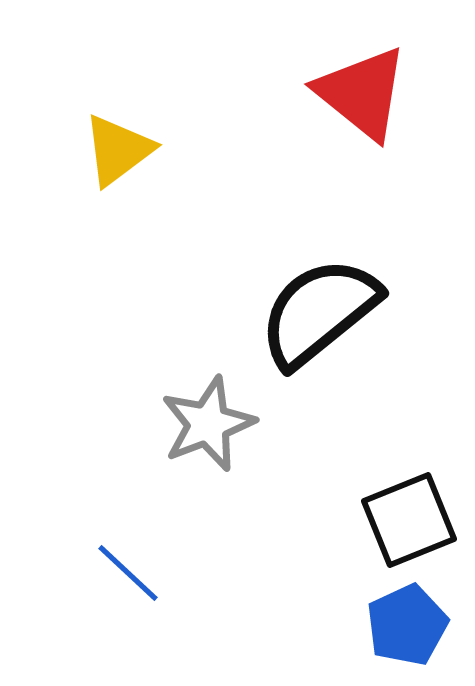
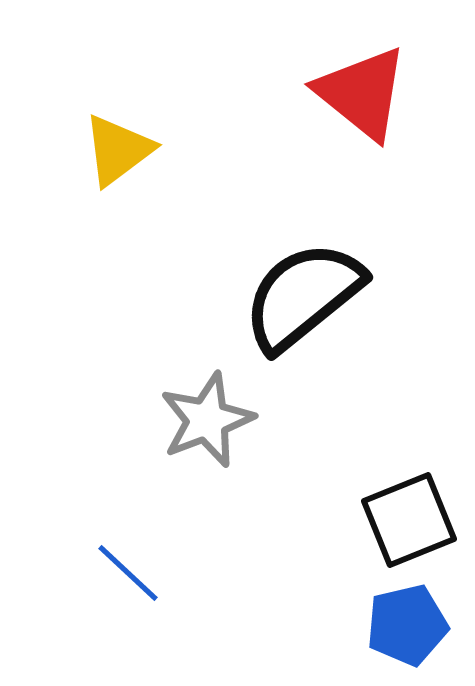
black semicircle: moved 16 px left, 16 px up
gray star: moved 1 px left, 4 px up
blue pentagon: rotated 12 degrees clockwise
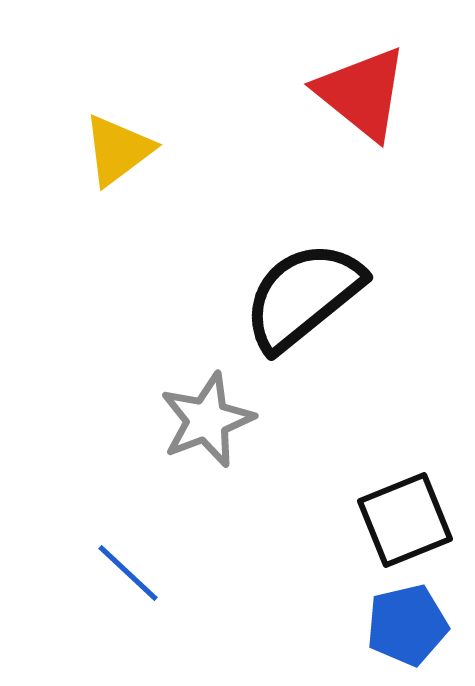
black square: moved 4 px left
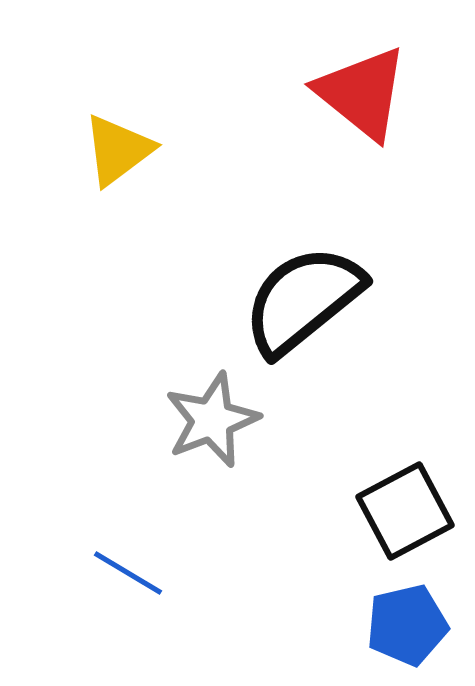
black semicircle: moved 4 px down
gray star: moved 5 px right
black square: moved 9 px up; rotated 6 degrees counterclockwise
blue line: rotated 12 degrees counterclockwise
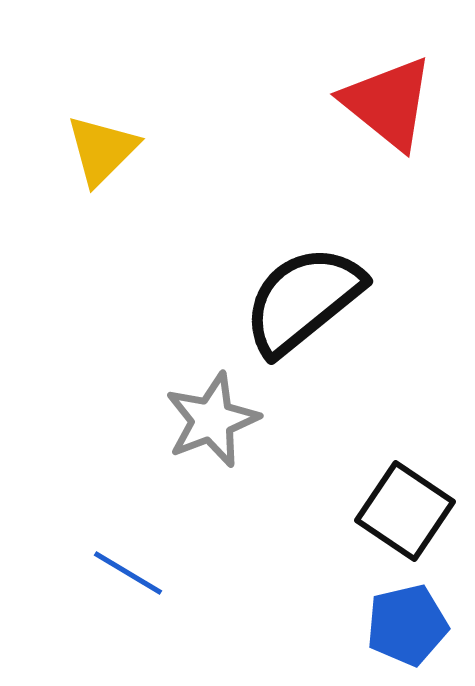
red triangle: moved 26 px right, 10 px down
yellow triangle: moved 16 px left; rotated 8 degrees counterclockwise
black square: rotated 28 degrees counterclockwise
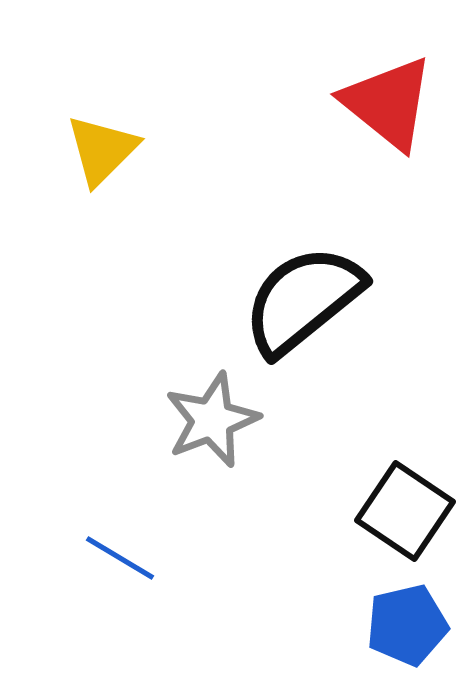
blue line: moved 8 px left, 15 px up
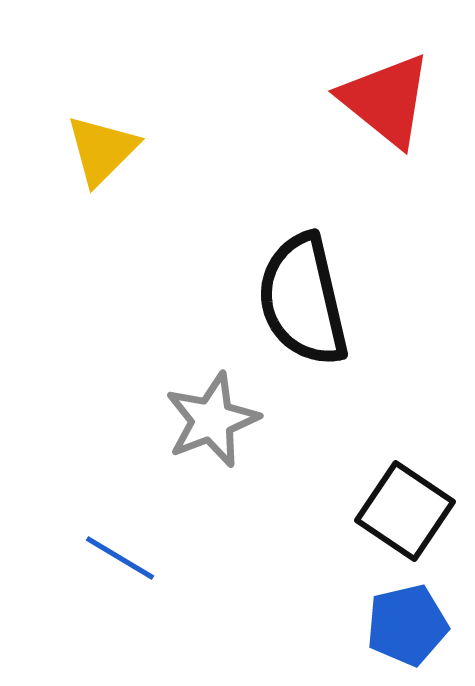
red triangle: moved 2 px left, 3 px up
black semicircle: rotated 64 degrees counterclockwise
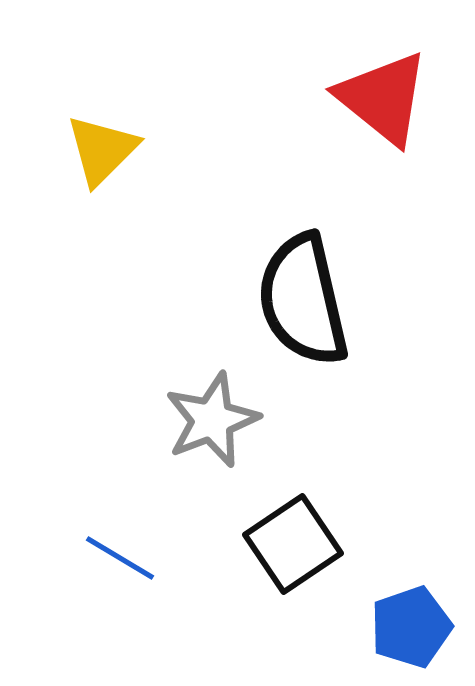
red triangle: moved 3 px left, 2 px up
black square: moved 112 px left, 33 px down; rotated 22 degrees clockwise
blue pentagon: moved 4 px right, 2 px down; rotated 6 degrees counterclockwise
